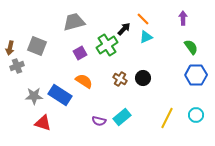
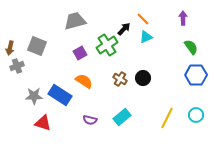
gray trapezoid: moved 1 px right, 1 px up
purple semicircle: moved 9 px left, 1 px up
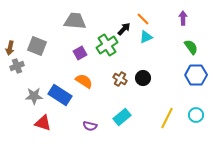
gray trapezoid: rotated 20 degrees clockwise
purple semicircle: moved 6 px down
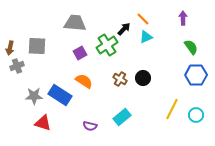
gray trapezoid: moved 2 px down
gray square: rotated 18 degrees counterclockwise
yellow line: moved 5 px right, 9 px up
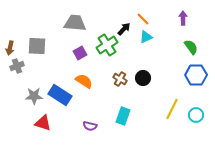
cyan rectangle: moved 1 px right, 1 px up; rotated 30 degrees counterclockwise
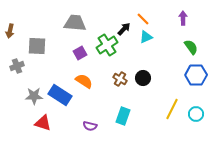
brown arrow: moved 17 px up
cyan circle: moved 1 px up
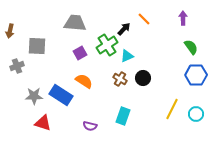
orange line: moved 1 px right
cyan triangle: moved 19 px left, 19 px down
blue rectangle: moved 1 px right
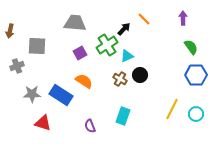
black circle: moved 3 px left, 3 px up
gray star: moved 2 px left, 2 px up
purple semicircle: rotated 56 degrees clockwise
